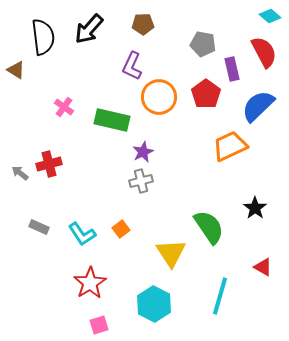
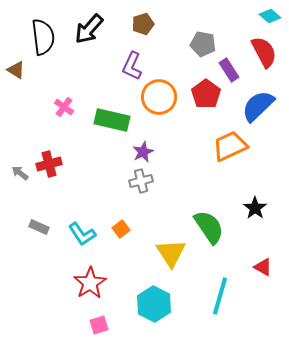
brown pentagon: rotated 15 degrees counterclockwise
purple rectangle: moved 3 px left, 1 px down; rotated 20 degrees counterclockwise
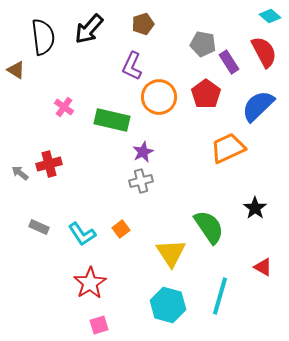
purple rectangle: moved 8 px up
orange trapezoid: moved 2 px left, 2 px down
cyan hexagon: moved 14 px right, 1 px down; rotated 12 degrees counterclockwise
